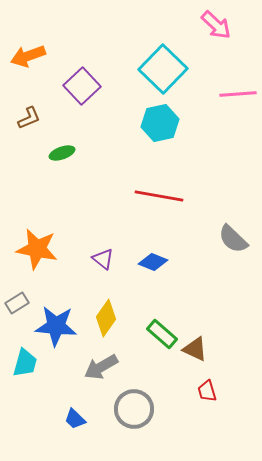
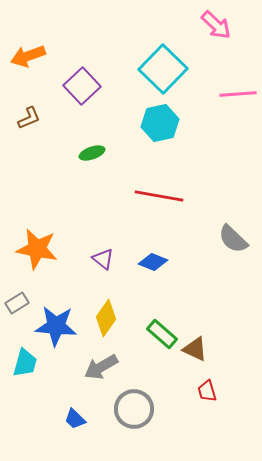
green ellipse: moved 30 px right
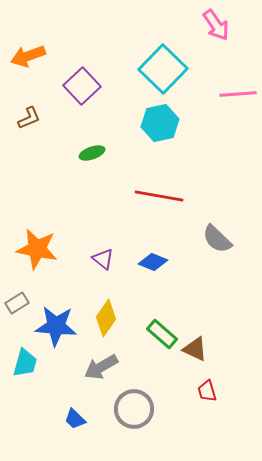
pink arrow: rotated 12 degrees clockwise
gray semicircle: moved 16 px left
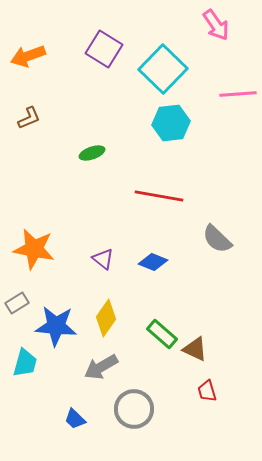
purple square: moved 22 px right, 37 px up; rotated 15 degrees counterclockwise
cyan hexagon: moved 11 px right; rotated 6 degrees clockwise
orange star: moved 3 px left
